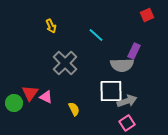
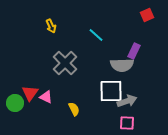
green circle: moved 1 px right
pink square: rotated 35 degrees clockwise
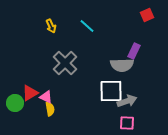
cyan line: moved 9 px left, 9 px up
red triangle: rotated 24 degrees clockwise
yellow semicircle: moved 24 px left; rotated 16 degrees clockwise
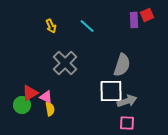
purple rectangle: moved 31 px up; rotated 28 degrees counterclockwise
gray semicircle: rotated 70 degrees counterclockwise
green circle: moved 7 px right, 2 px down
